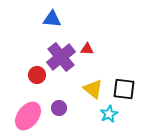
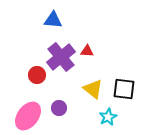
blue triangle: moved 1 px right, 1 px down
red triangle: moved 2 px down
cyan star: moved 1 px left, 3 px down
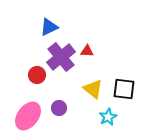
blue triangle: moved 4 px left, 7 px down; rotated 30 degrees counterclockwise
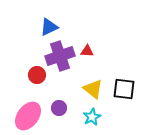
purple cross: moved 1 px left, 1 px up; rotated 20 degrees clockwise
cyan star: moved 16 px left
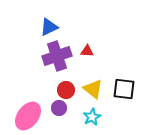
purple cross: moved 3 px left
red circle: moved 29 px right, 15 px down
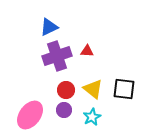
purple circle: moved 5 px right, 2 px down
pink ellipse: moved 2 px right, 1 px up
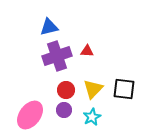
blue triangle: rotated 12 degrees clockwise
yellow triangle: rotated 35 degrees clockwise
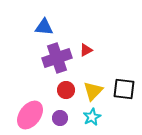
blue triangle: moved 5 px left; rotated 18 degrees clockwise
red triangle: moved 1 px left, 1 px up; rotated 32 degrees counterclockwise
purple cross: moved 2 px down
yellow triangle: moved 2 px down
purple circle: moved 4 px left, 8 px down
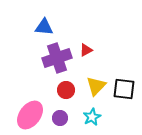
yellow triangle: moved 3 px right, 5 px up
